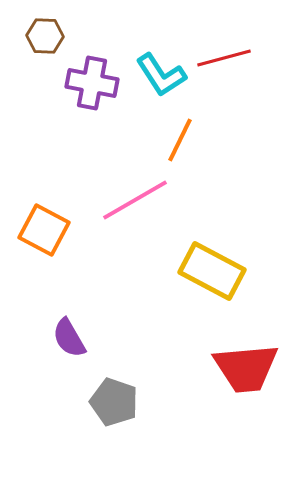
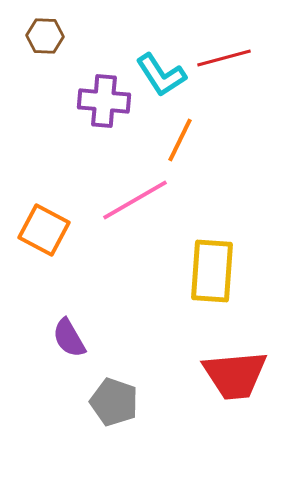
purple cross: moved 12 px right, 18 px down; rotated 6 degrees counterclockwise
yellow rectangle: rotated 66 degrees clockwise
red trapezoid: moved 11 px left, 7 px down
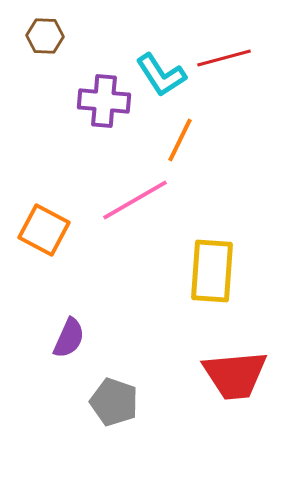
purple semicircle: rotated 126 degrees counterclockwise
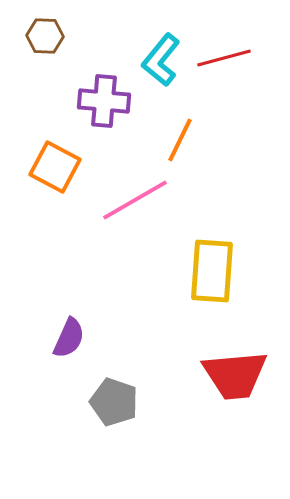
cyan L-shape: moved 15 px up; rotated 72 degrees clockwise
orange square: moved 11 px right, 63 px up
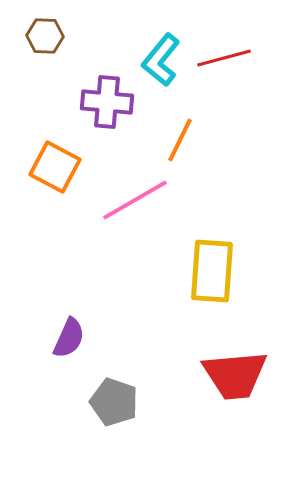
purple cross: moved 3 px right, 1 px down
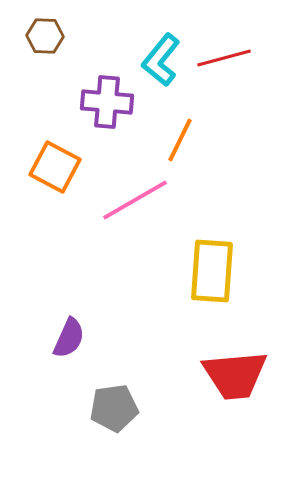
gray pentagon: moved 6 px down; rotated 27 degrees counterclockwise
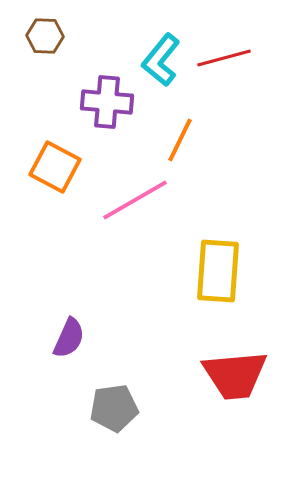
yellow rectangle: moved 6 px right
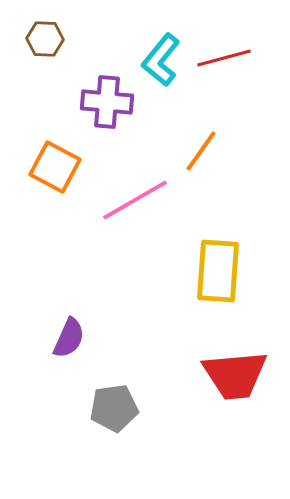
brown hexagon: moved 3 px down
orange line: moved 21 px right, 11 px down; rotated 9 degrees clockwise
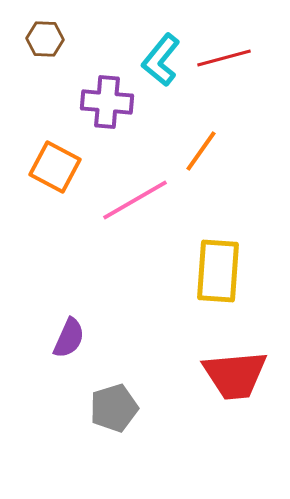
gray pentagon: rotated 9 degrees counterclockwise
